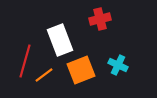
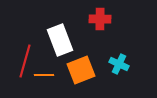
red cross: rotated 15 degrees clockwise
cyan cross: moved 1 px right, 1 px up
orange line: rotated 36 degrees clockwise
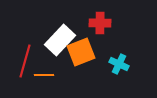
red cross: moved 4 px down
white rectangle: rotated 64 degrees clockwise
orange square: moved 18 px up
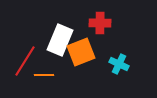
white rectangle: rotated 20 degrees counterclockwise
red line: rotated 16 degrees clockwise
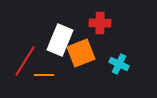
orange square: moved 1 px down
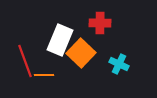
orange square: rotated 24 degrees counterclockwise
red line: rotated 52 degrees counterclockwise
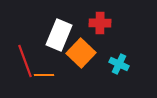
white rectangle: moved 1 px left, 5 px up
